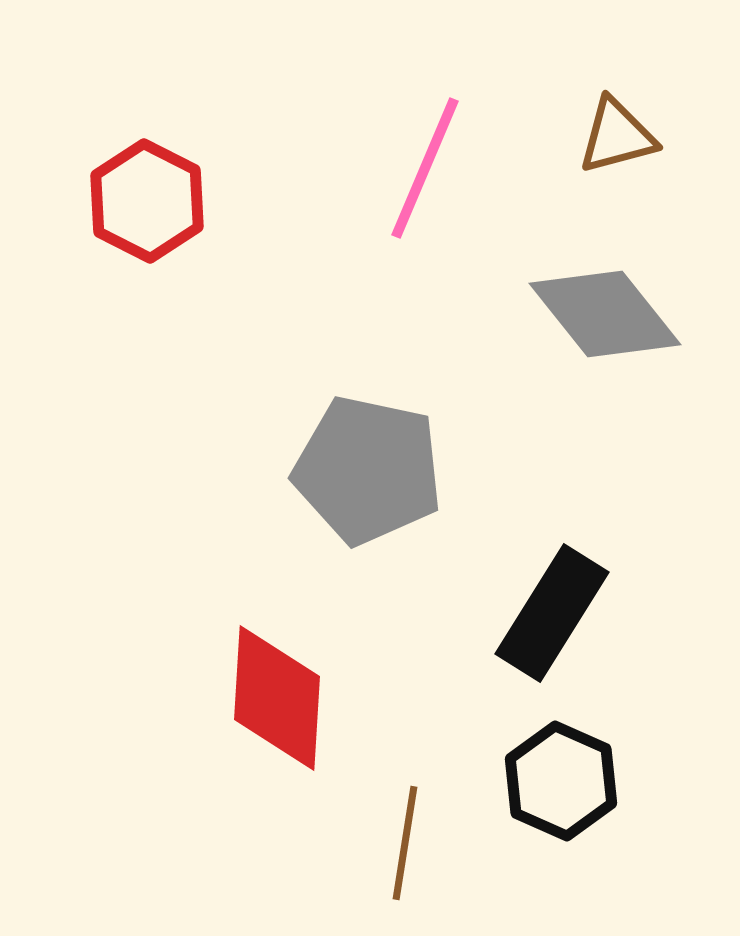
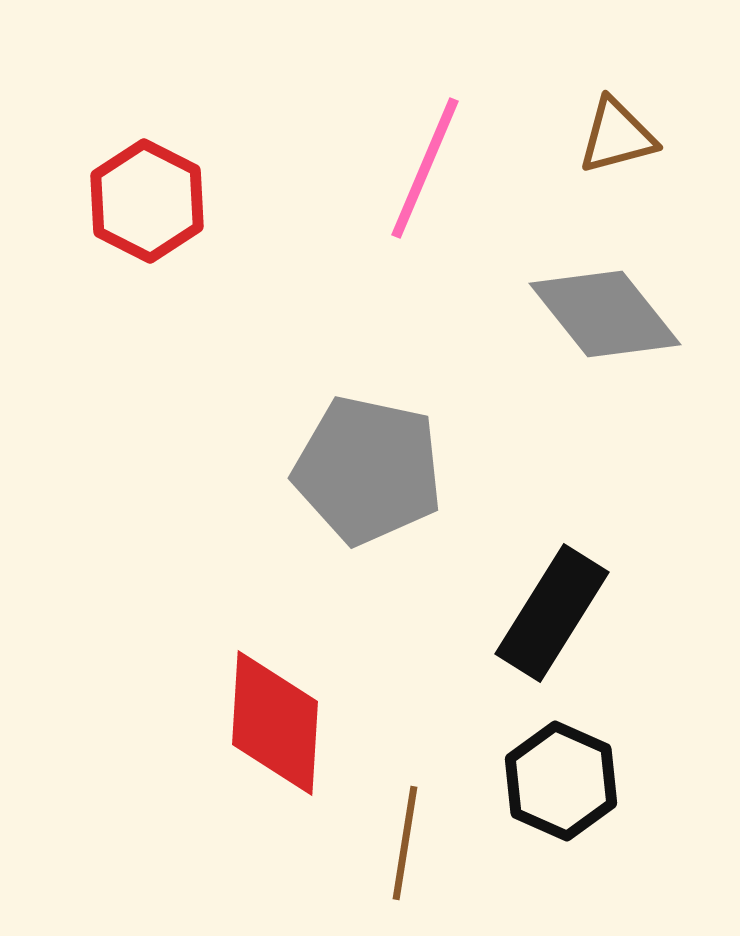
red diamond: moved 2 px left, 25 px down
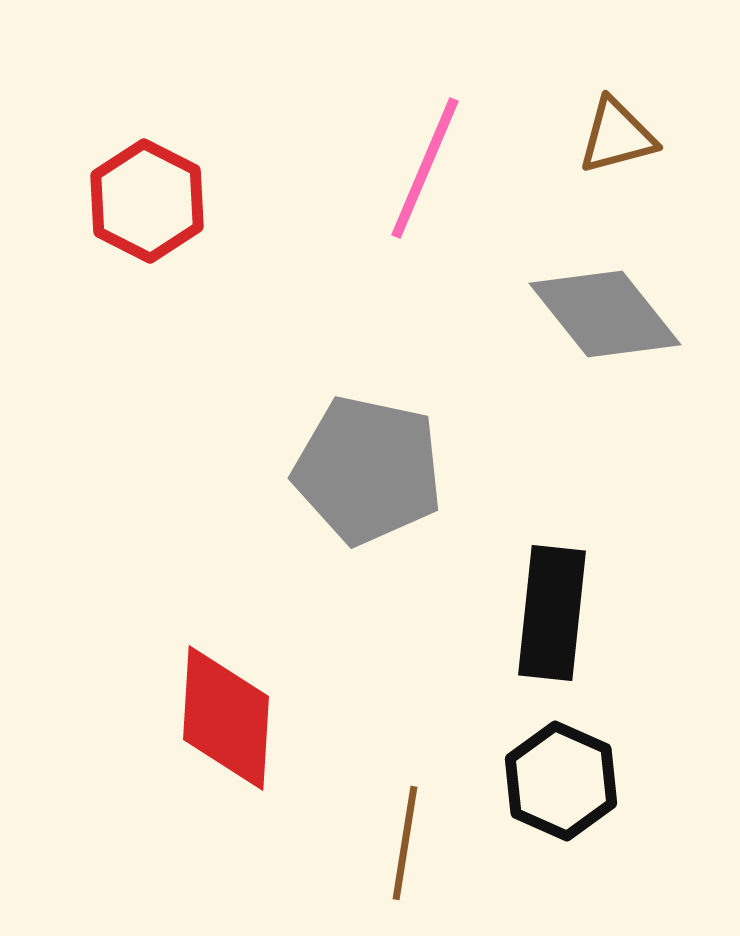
black rectangle: rotated 26 degrees counterclockwise
red diamond: moved 49 px left, 5 px up
